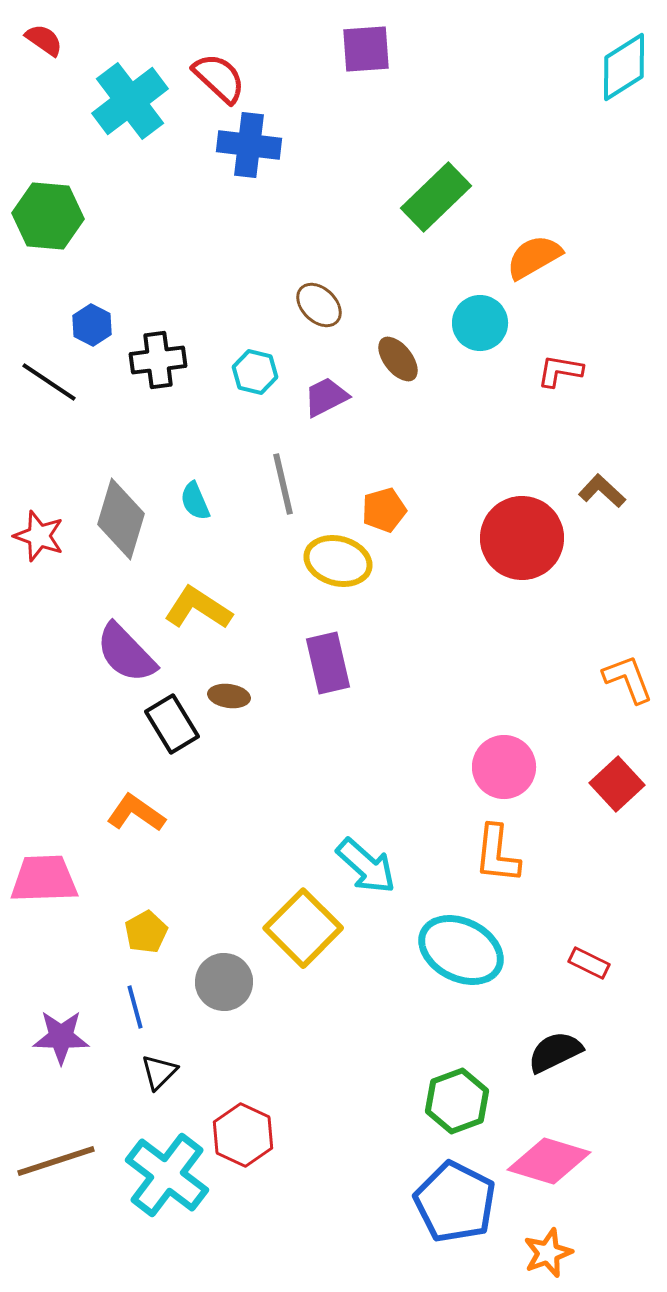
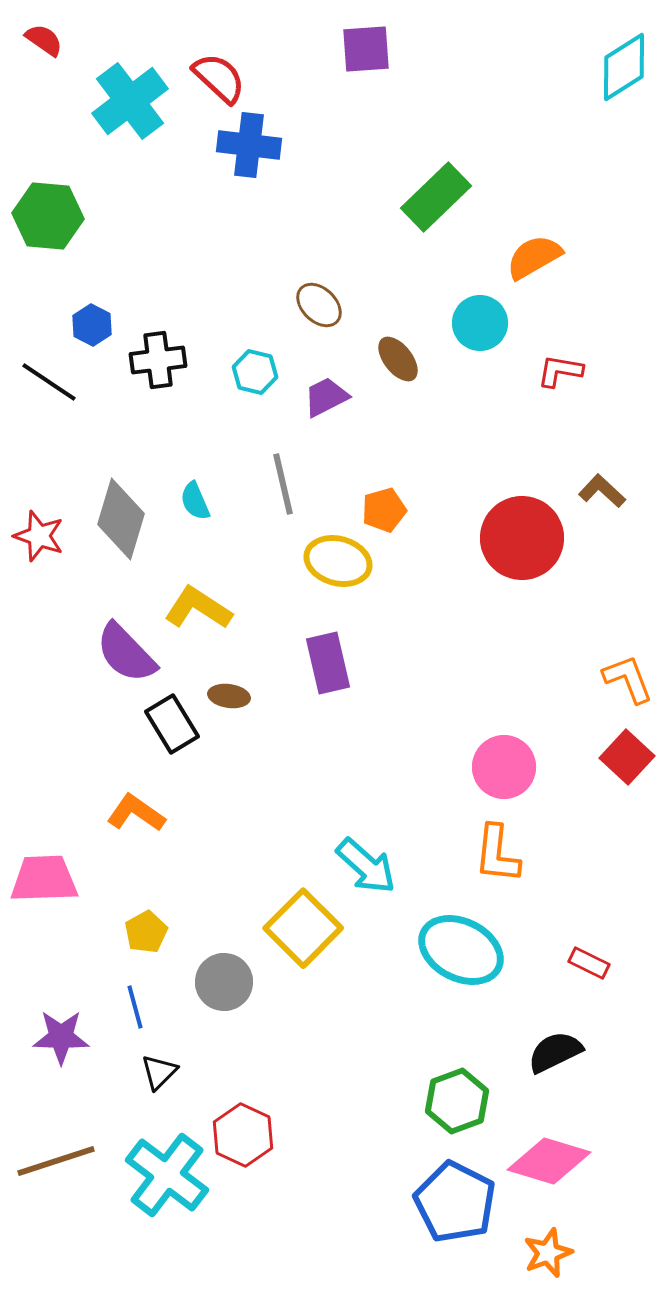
red square at (617, 784): moved 10 px right, 27 px up; rotated 4 degrees counterclockwise
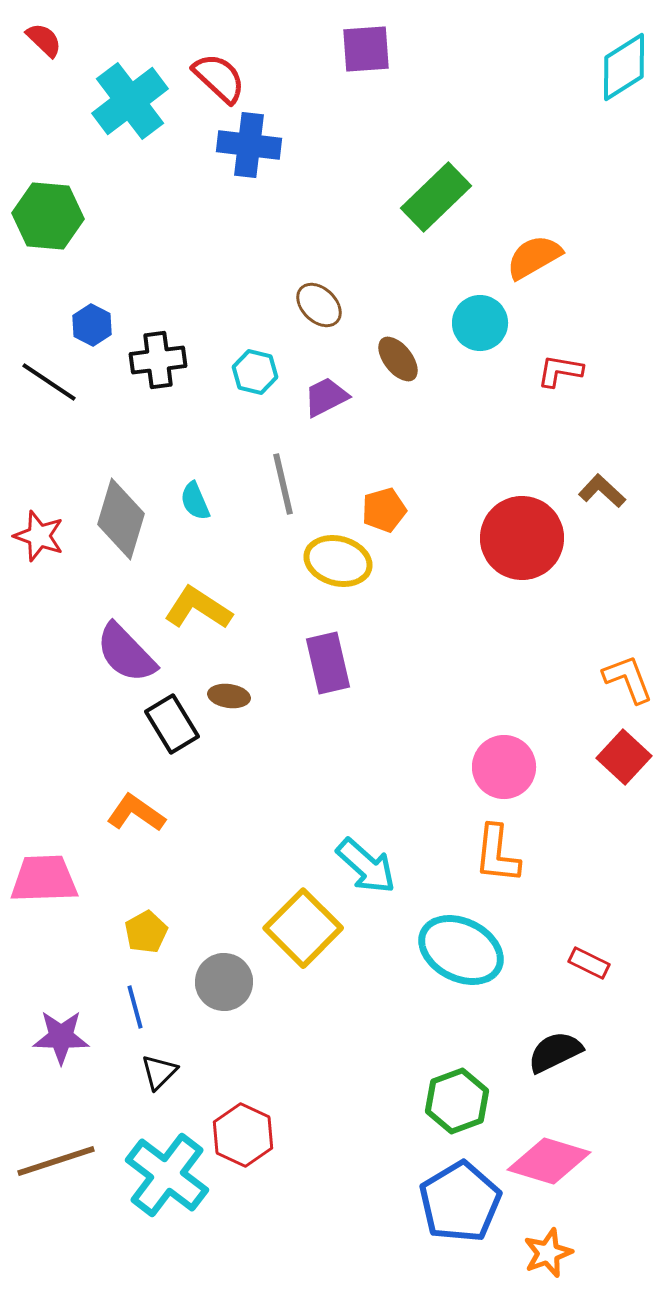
red semicircle at (44, 40): rotated 9 degrees clockwise
red square at (627, 757): moved 3 px left
blue pentagon at (455, 1202): moved 5 px right; rotated 14 degrees clockwise
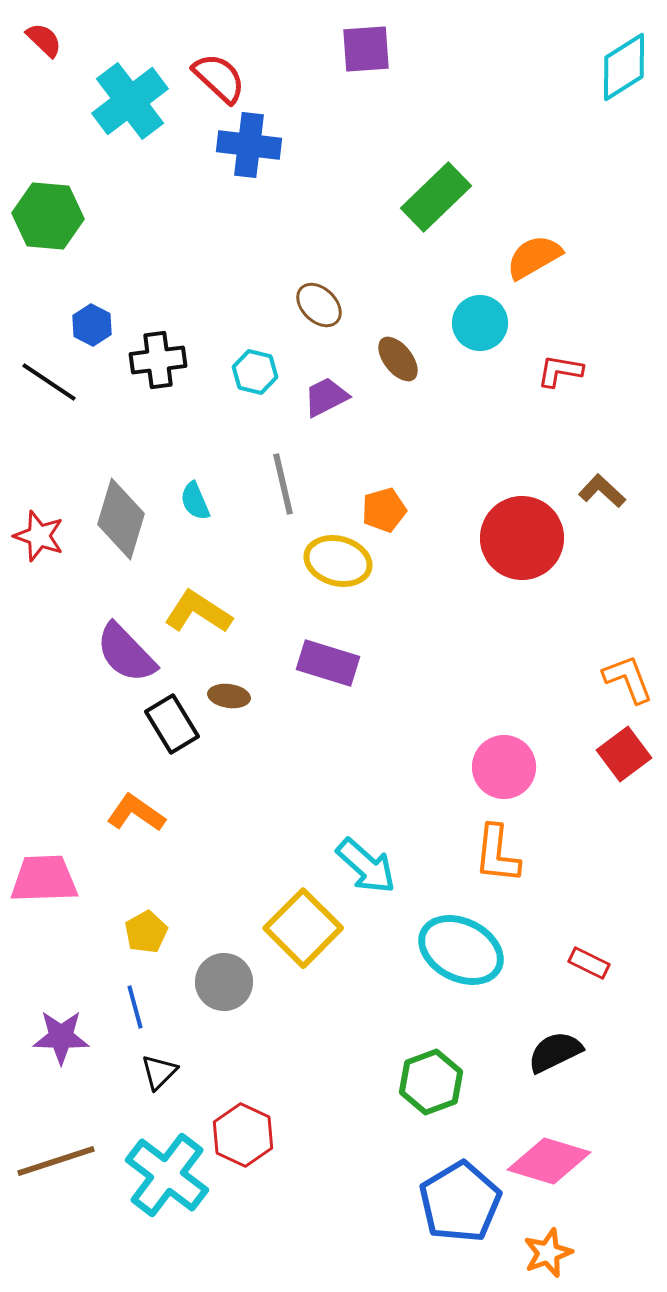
yellow L-shape at (198, 608): moved 4 px down
purple rectangle at (328, 663): rotated 60 degrees counterclockwise
red square at (624, 757): moved 3 px up; rotated 10 degrees clockwise
green hexagon at (457, 1101): moved 26 px left, 19 px up
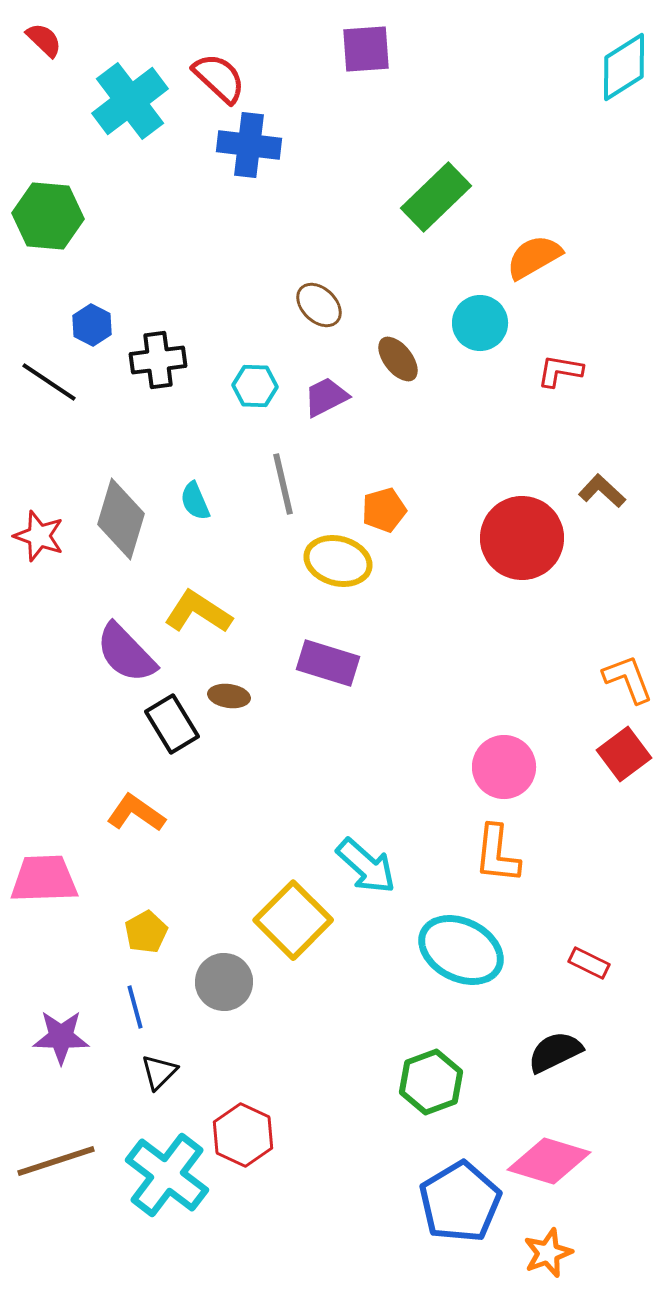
cyan hexagon at (255, 372): moved 14 px down; rotated 12 degrees counterclockwise
yellow square at (303, 928): moved 10 px left, 8 px up
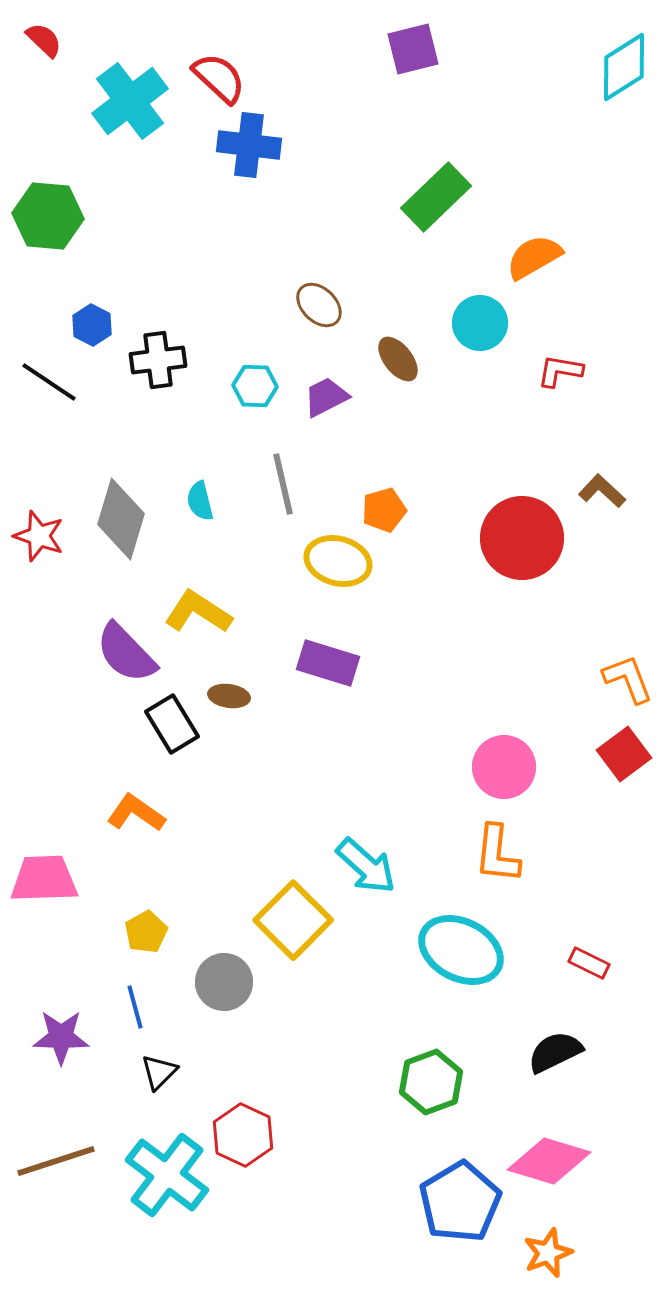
purple square at (366, 49): moved 47 px right; rotated 10 degrees counterclockwise
cyan semicircle at (195, 501): moved 5 px right; rotated 9 degrees clockwise
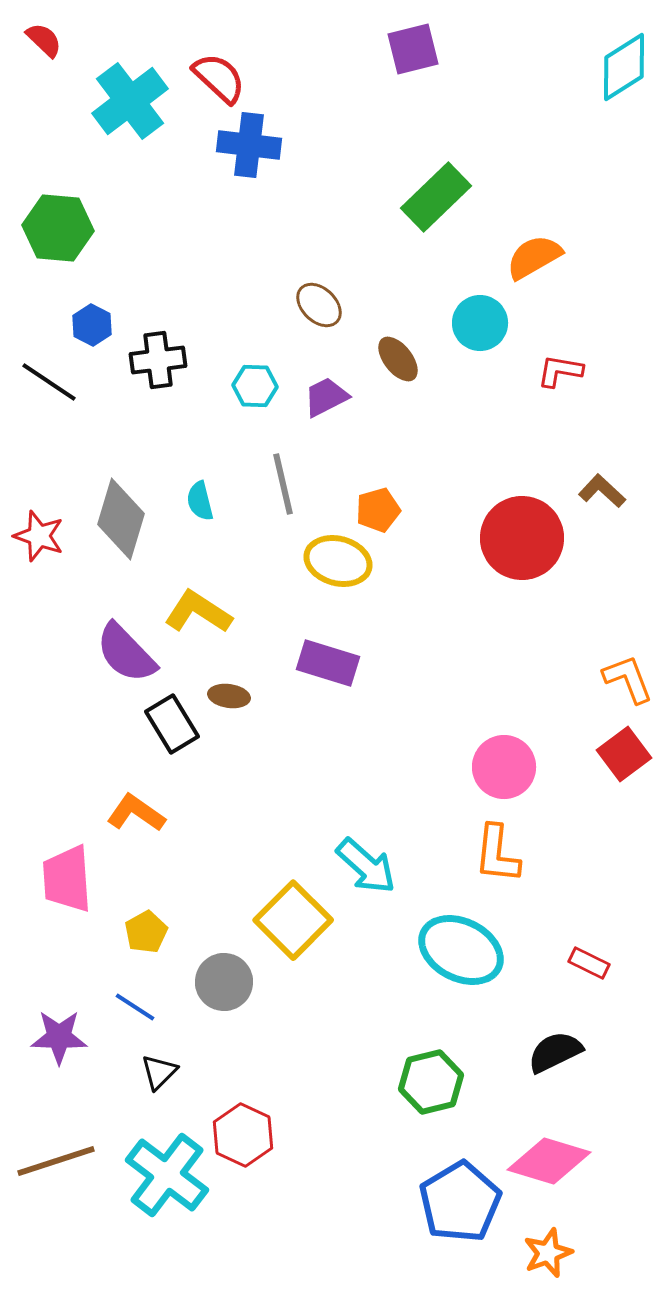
green hexagon at (48, 216): moved 10 px right, 12 px down
orange pentagon at (384, 510): moved 6 px left
pink trapezoid at (44, 879): moved 23 px right; rotated 92 degrees counterclockwise
blue line at (135, 1007): rotated 42 degrees counterclockwise
purple star at (61, 1037): moved 2 px left
green hexagon at (431, 1082): rotated 6 degrees clockwise
